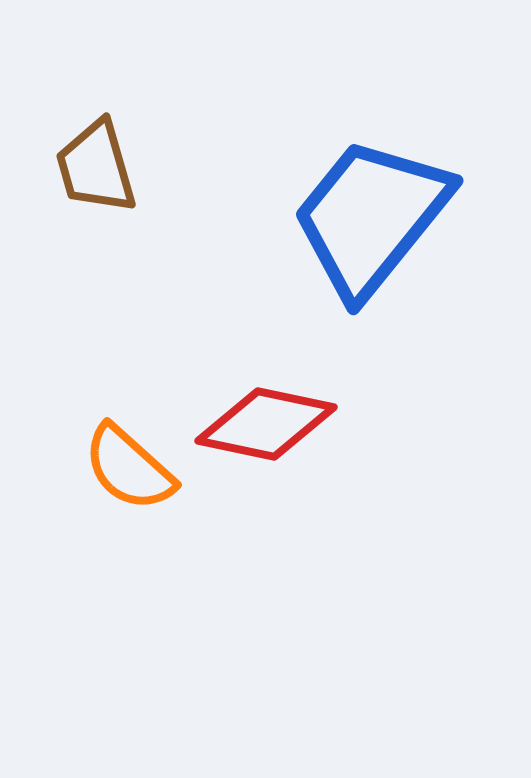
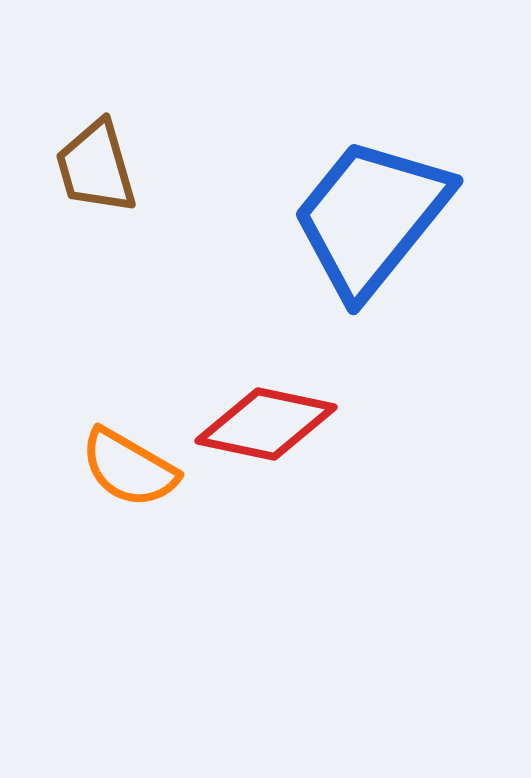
orange semicircle: rotated 12 degrees counterclockwise
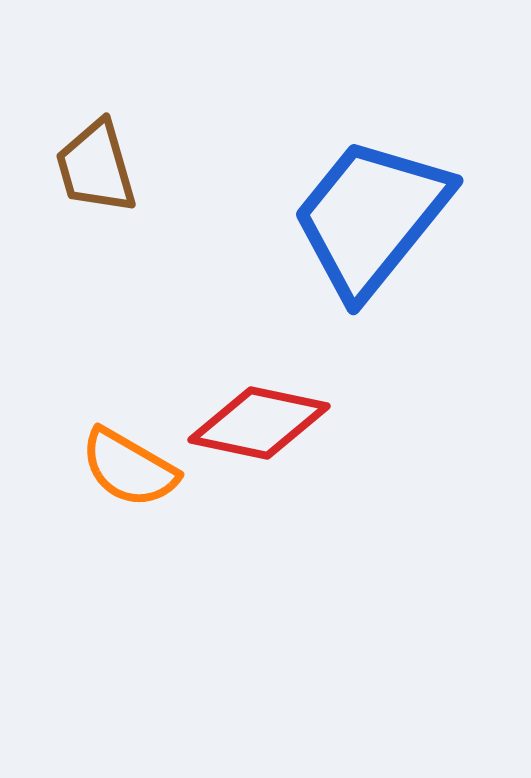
red diamond: moved 7 px left, 1 px up
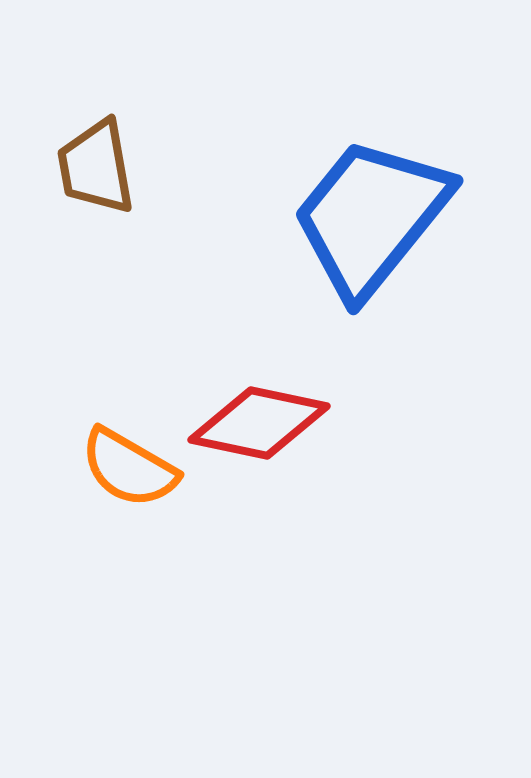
brown trapezoid: rotated 6 degrees clockwise
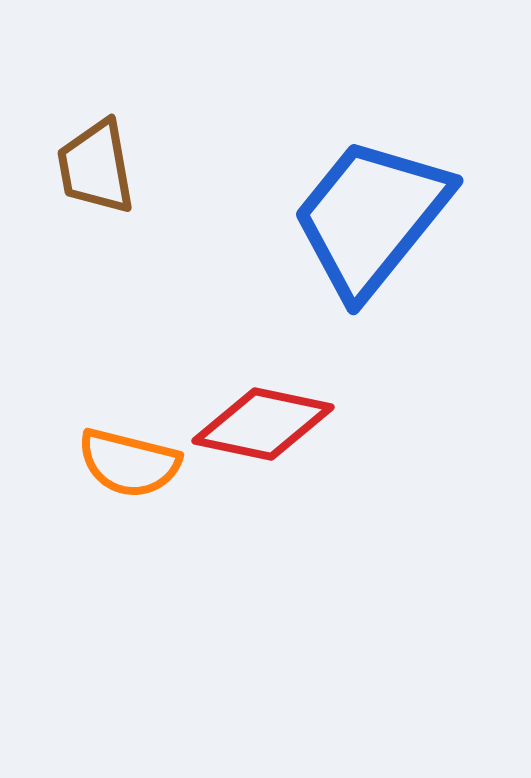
red diamond: moved 4 px right, 1 px down
orange semicircle: moved 5 px up; rotated 16 degrees counterclockwise
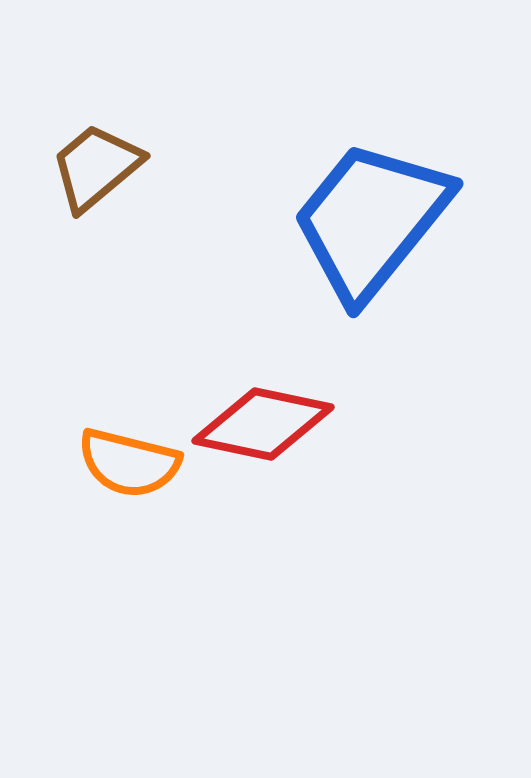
brown trapezoid: rotated 60 degrees clockwise
blue trapezoid: moved 3 px down
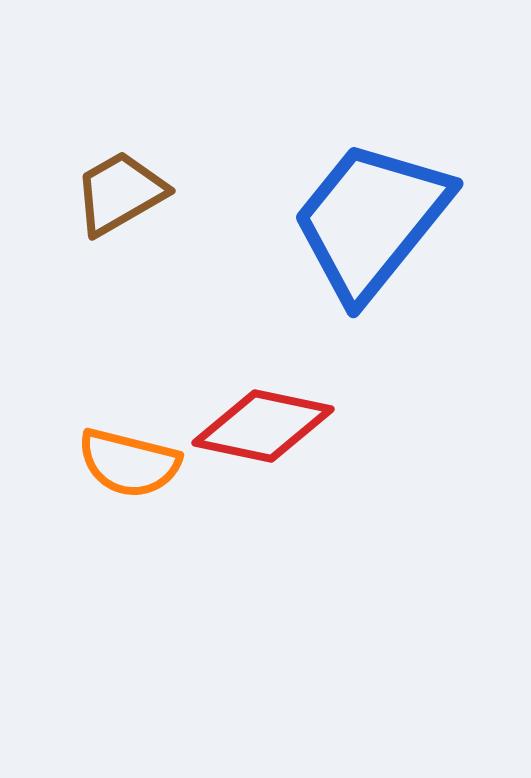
brown trapezoid: moved 24 px right, 26 px down; rotated 10 degrees clockwise
red diamond: moved 2 px down
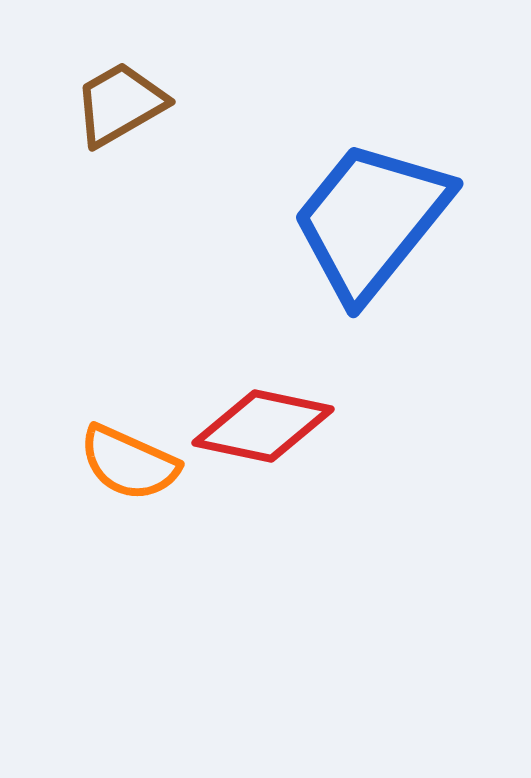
brown trapezoid: moved 89 px up
orange semicircle: rotated 10 degrees clockwise
